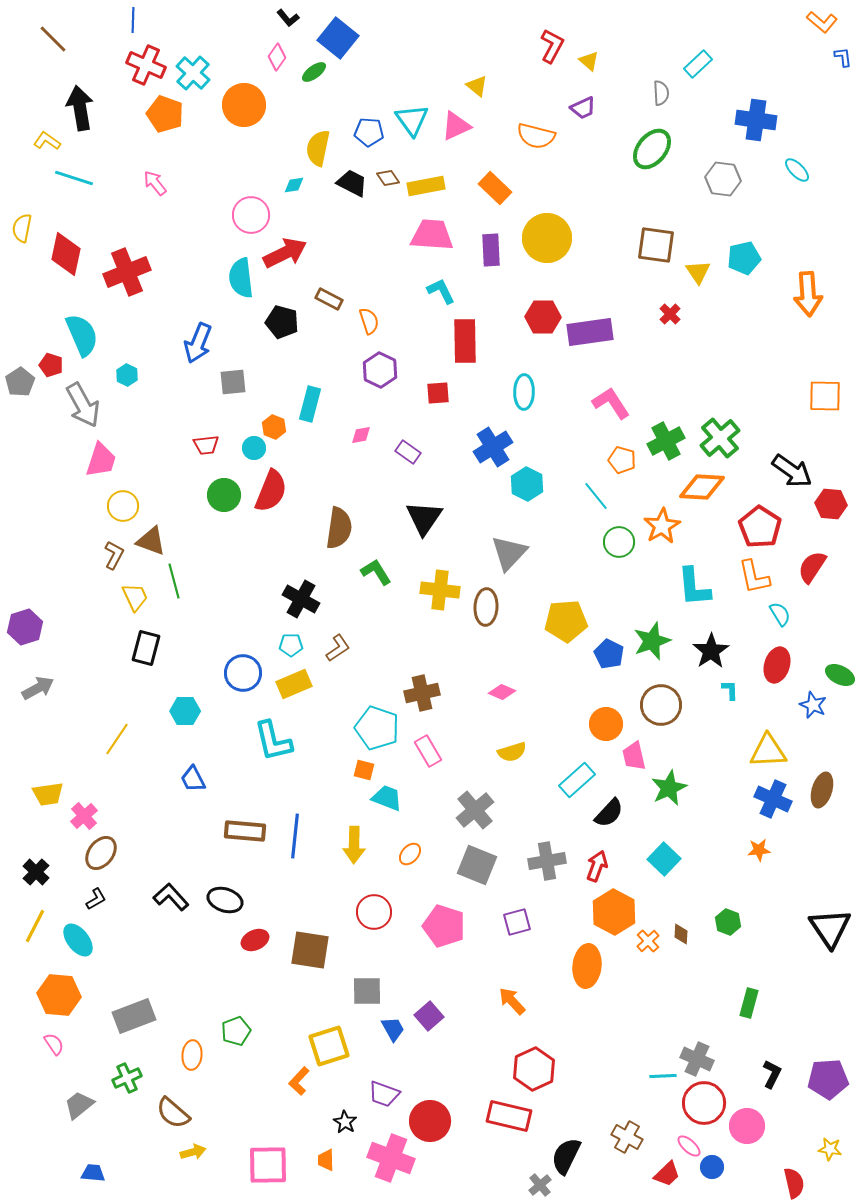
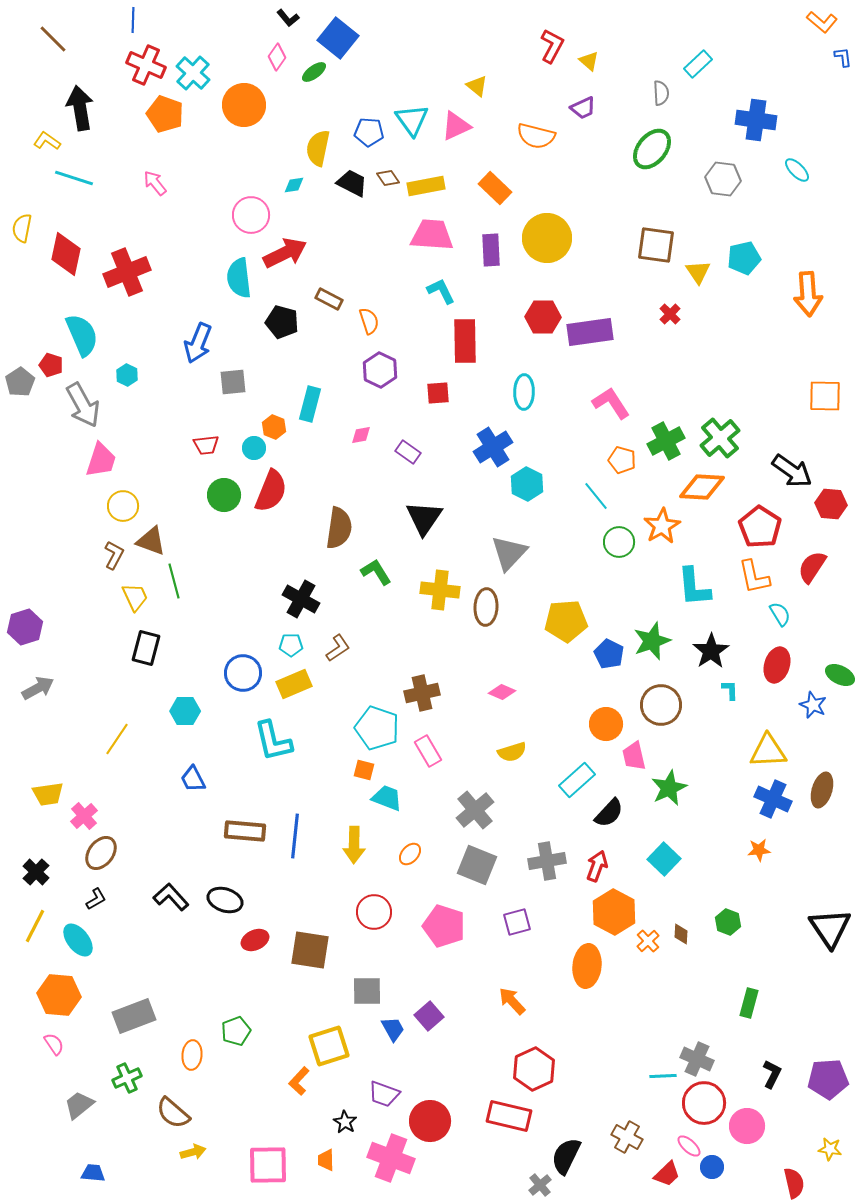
cyan semicircle at (241, 278): moved 2 px left
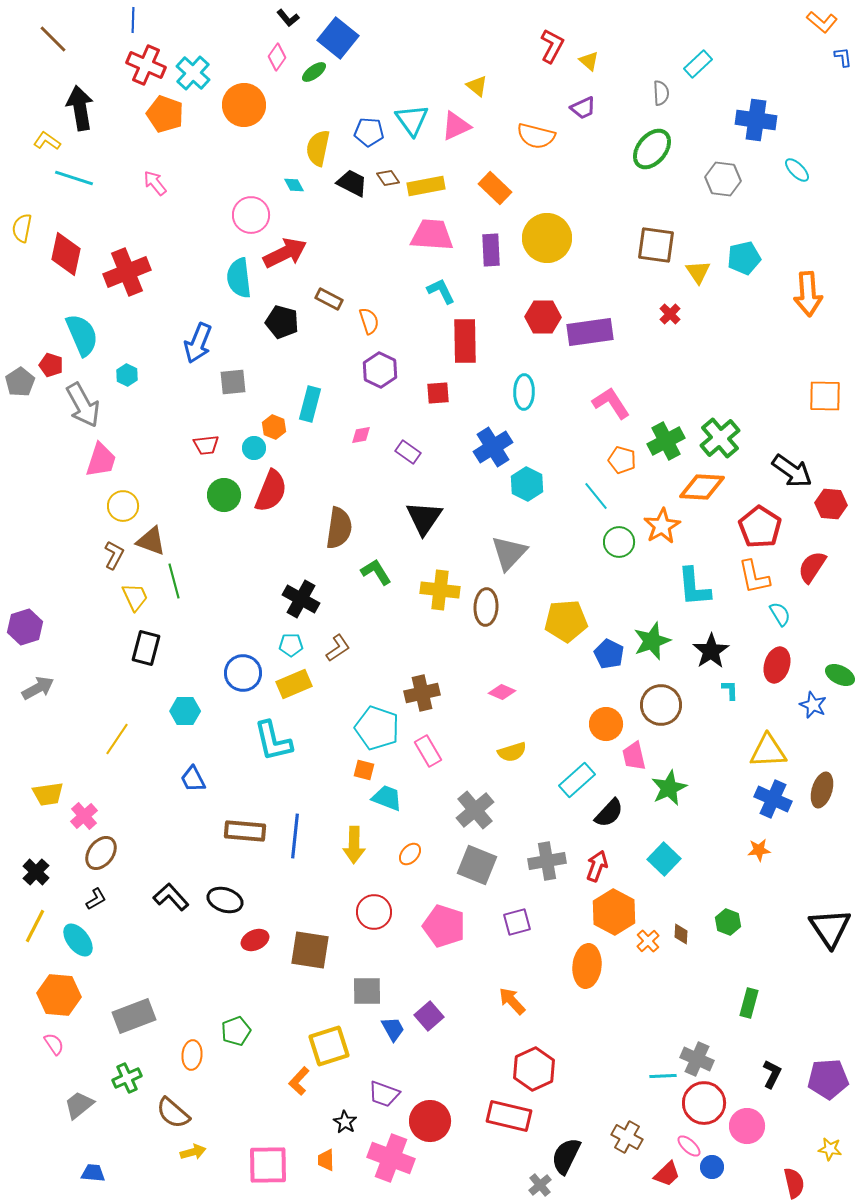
cyan diamond at (294, 185): rotated 70 degrees clockwise
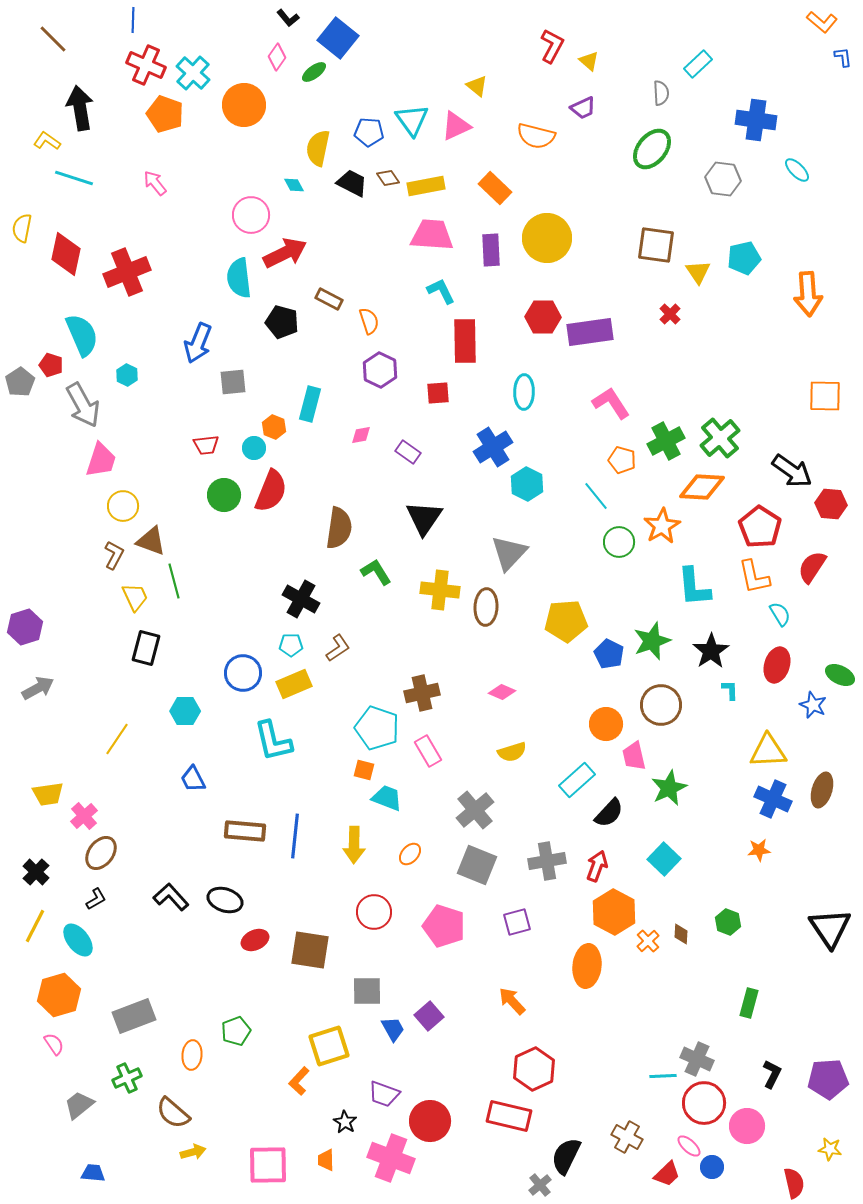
orange hexagon at (59, 995): rotated 21 degrees counterclockwise
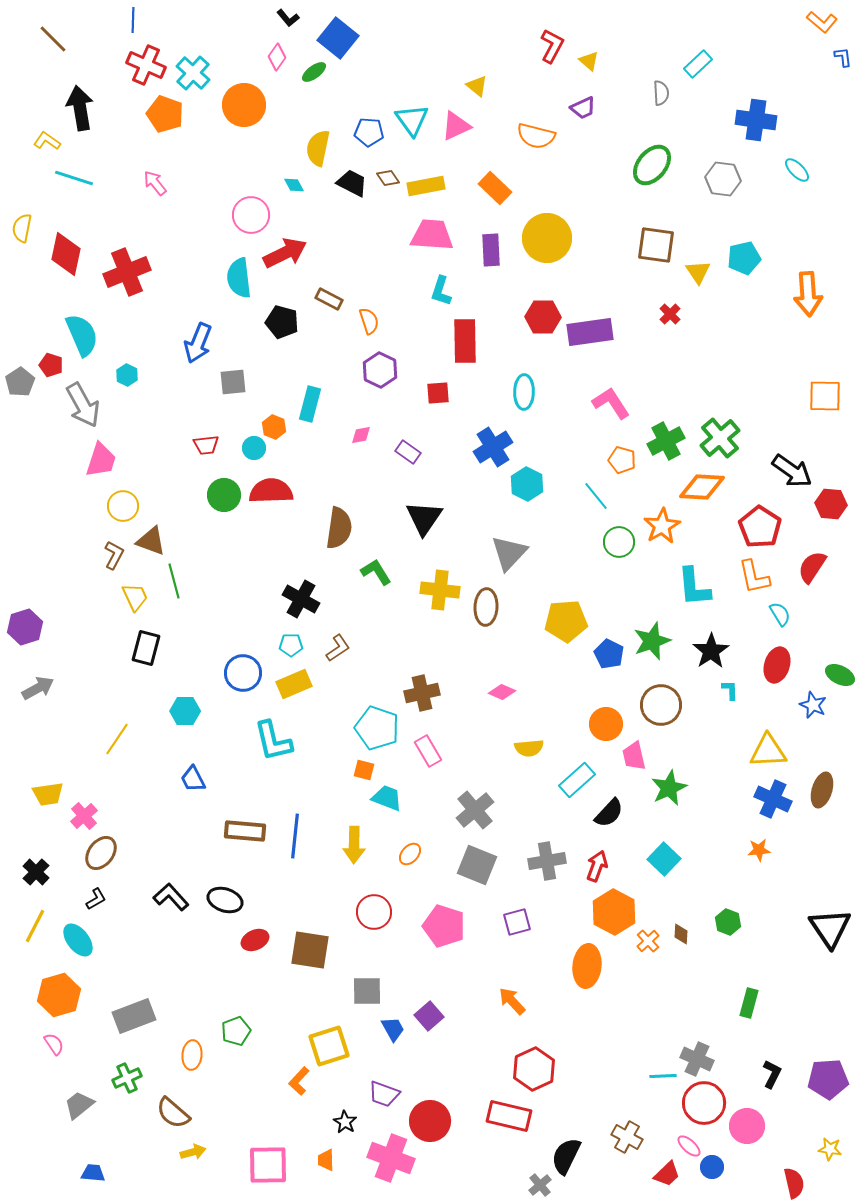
green ellipse at (652, 149): moved 16 px down
cyan L-shape at (441, 291): rotated 136 degrees counterclockwise
red semicircle at (271, 491): rotated 114 degrees counterclockwise
yellow semicircle at (512, 752): moved 17 px right, 4 px up; rotated 12 degrees clockwise
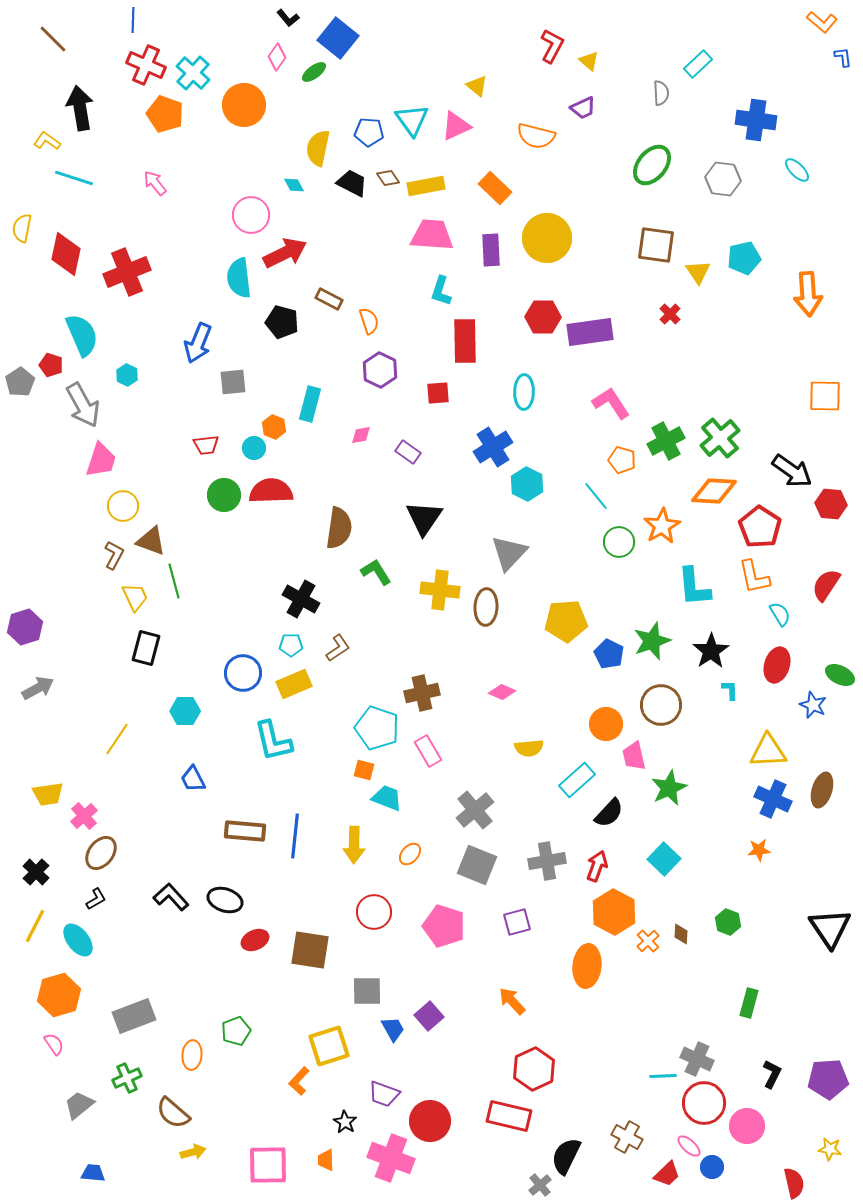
orange diamond at (702, 487): moved 12 px right, 4 px down
red semicircle at (812, 567): moved 14 px right, 18 px down
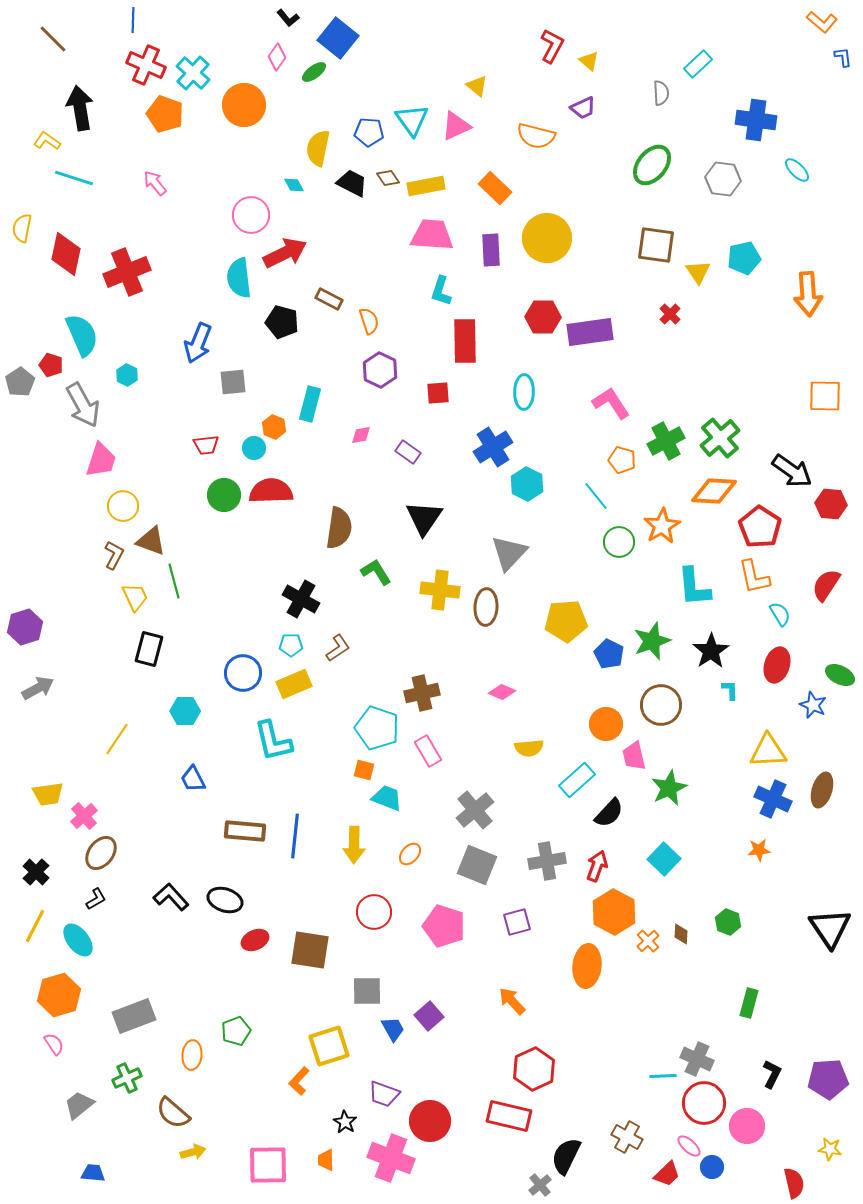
black rectangle at (146, 648): moved 3 px right, 1 px down
